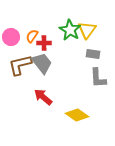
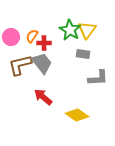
gray rectangle: moved 10 px left
gray L-shape: rotated 90 degrees counterclockwise
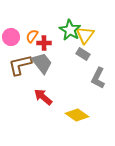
yellow triangle: moved 2 px left, 5 px down
gray rectangle: rotated 24 degrees clockwise
gray L-shape: rotated 120 degrees clockwise
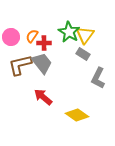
green star: moved 1 px left, 2 px down
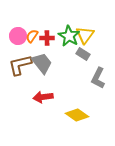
green star: moved 4 px down
pink circle: moved 7 px right, 1 px up
red cross: moved 3 px right, 5 px up
red arrow: rotated 48 degrees counterclockwise
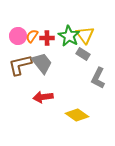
yellow triangle: rotated 12 degrees counterclockwise
